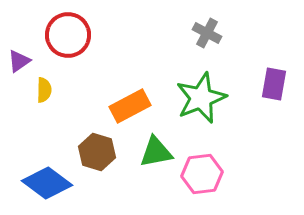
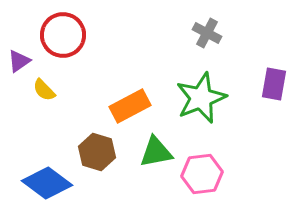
red circle: moved 5 px left
yellow semicircle: rotated 135 degrees clockwise
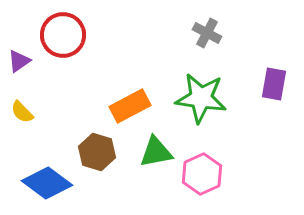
yellow semicircle: moved 22 px left, 22 px down
green star: rotated 30 degrees clockwise
pink hexagon: rotated 18 degrees counterclockwise
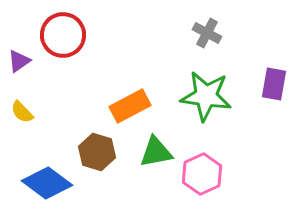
green star: moved 5 px right, 2 px up
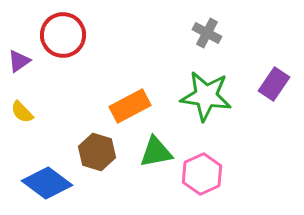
purple rectangle: rotated 24 degrees clockwise
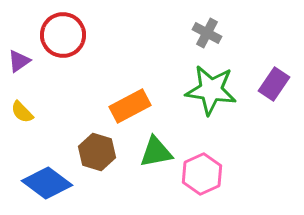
green star: moved 5 px right, 6 px up
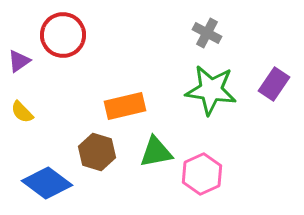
orange rectangle: moved 5 px left; rotated 15 degrees clockwise
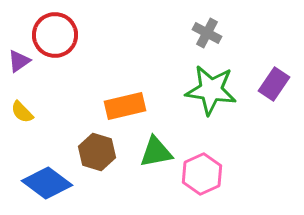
red circle: moved 8 px left
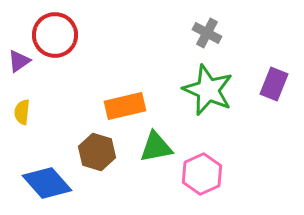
purple rectangle: rotated 12 degrees counterclockwise
green star: moved 3 px left; rotated 15 degrees clockwise
yellow semicircle: rotated 50 degrees clockwise
green triangle: moved 5 px up
blue diamond: rotated 12 degrees clockwise
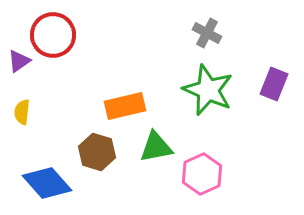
red circle: moved 2 px left
